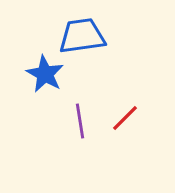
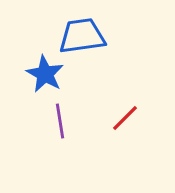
purple line: moved 20 px left
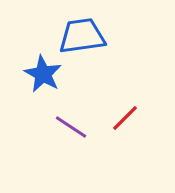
blue star: moved 2 px left
purple line: moved 11 px right, 6 px down; rotated 48 degrees counterclockwise
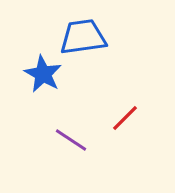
blue trapezoid: moved 1 px right, 1 px down
purple line: moved 13 px down
